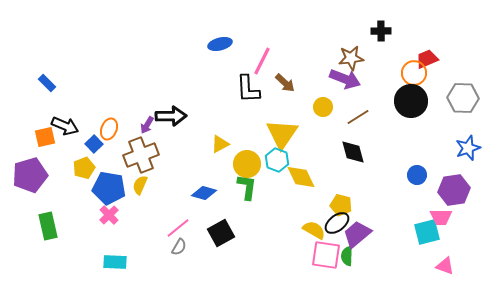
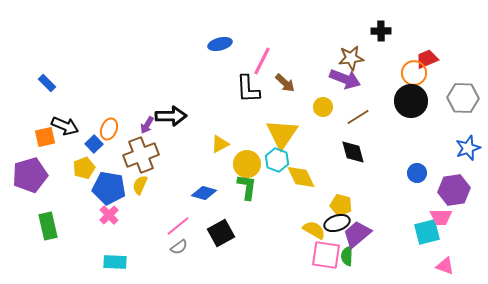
blue circle at (417, 175): moved 2 px up
black ellipse at (337, 223): rotated 20 degrees clockwise
pink line at (178, 228): moved 2 px up
gray semicircle at (179, 247): rotated 24 degrees clockwise
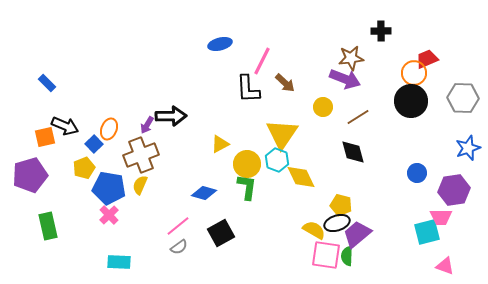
cyan rectangle at (115, 262): moved 4 px right
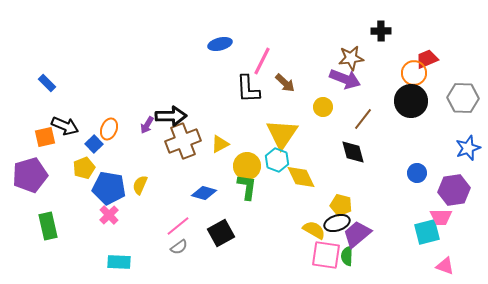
brown line at (358, 117): moved 5 px right, 2 px down; rotated 20 degrees counterclockwise
brown cross at (141, 155): moved 42 px right, 14 px up
yellow circle at (247, 164): moved 2 px down
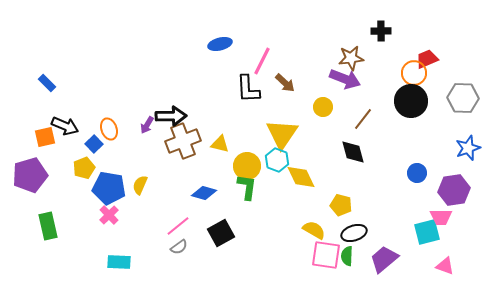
orange ellipse at (109, 129): rotated 40 degrees counterclockwise
yellow triangle at (220, 144): rotated 42 degrees clockwise
black ellipse at (337, 223): moved 17 px right, 10 px down
purple trapezoid at (357, 234): moved 27 px right, 25 px down
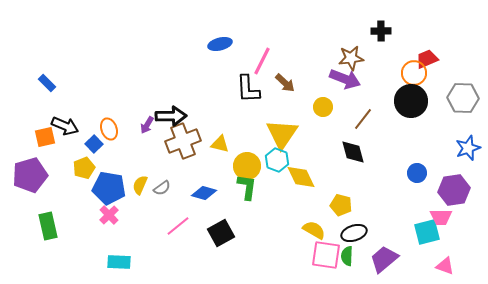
gray semicircle at (179, 247): moved 17 px left, 59 px up
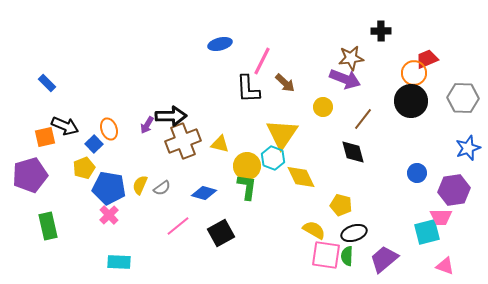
cyan hexagon at (277, 160): moved 4 px left, 2 px up
